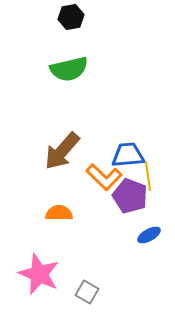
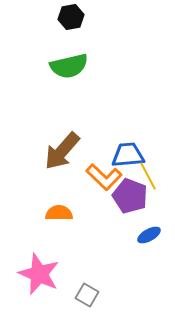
green semicircle: moved 3 px up
yellow line: rotated 20 degrees counterclockwise
gray square: moved 3 px down
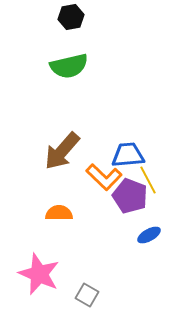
yellow line: moved 4 px down
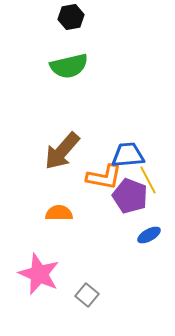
orange L-shape: rotated 33 degrees counterclockwise
gray square: rotated 10 degrees clockwise
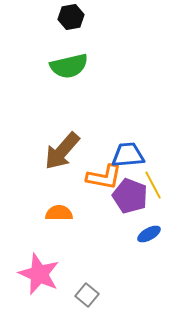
yellow line: moved 5 px right, 5 px down
blue ellipse: moved 1 px up
